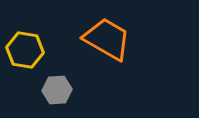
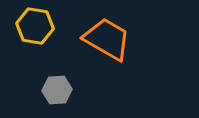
yellow hexagon: moved 10 px right, 24 px up
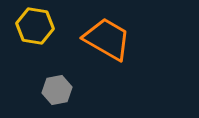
gray hexagon: rotated 8 degrees counterclockwise
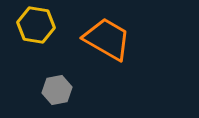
yellow hexagon: moved 1 px right, 1 px up
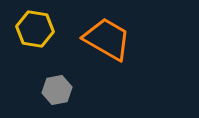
yellow hexagon: moved 1 px left, 4 px down
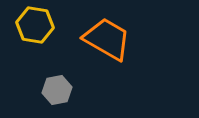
yellow hexagon: moved 4 px up
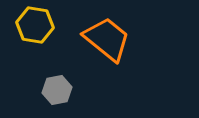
orange trapezoid: rotated 9 degrees clockwise
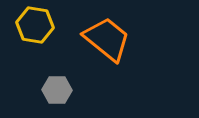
gray hexagon: rotated 12 degrees clockwise
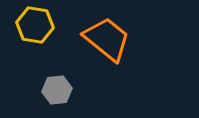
gray hexagon: rotated 8 degrees counterclockwise
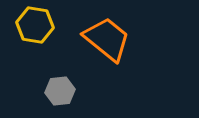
gray hexagon: moved 3 px right, 1 px down
